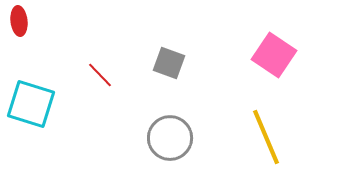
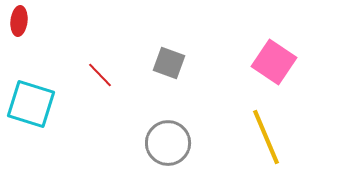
red ellipse: rotated 12 degrees clockwise
pink square: moved 7 px down
gray circle: moved 2 px left, 5 px down
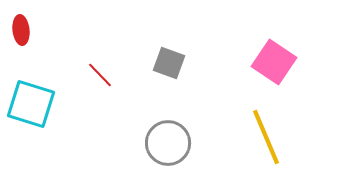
red ellipse: moved 2 px right, 9 px down; rotated 12 degrees counterclockwise
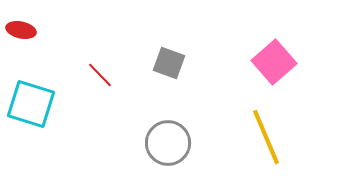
red ellipse: rotated 72 degrees counterclockwise
pink square: rotated 15 degrees clockwise
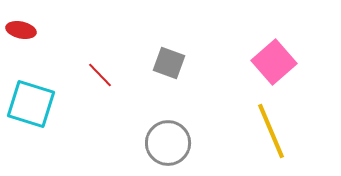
yellow line: moved 5 px right, 6 px up
